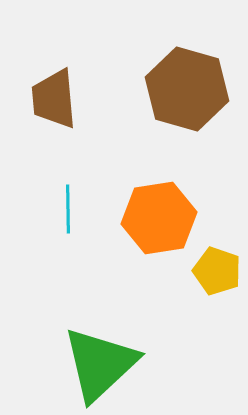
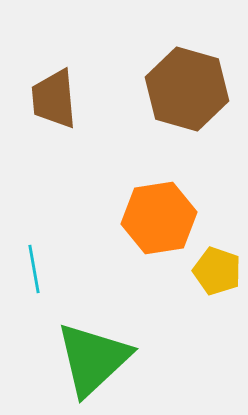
cyan line: moved 34 px left, 60 px down; rotated 9 degrees counterclockwise
green triangle: moved 7 px left, 5 px up
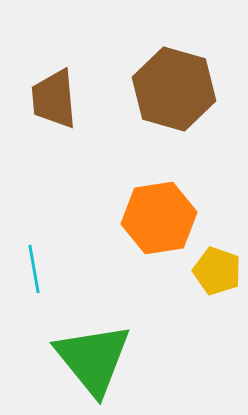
brown hexagon: moved 13 px left
green triangle: rotated 26 degrees counterclockwise
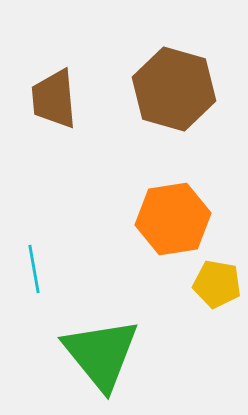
orange hexagon: moved 14 px right, 1 px down
yellow pentagon: moved 13 px down; rotated 9 degrees counterclockwise
green triangle: moved 8 px right, 5 px up
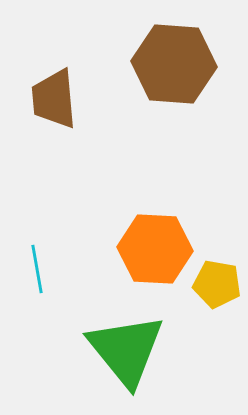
brown hexagon: moved 25 px up; rotated 12 degrees counterclockwise
orange hexagon: moved 18 px left, 30 px down; rotated 12 degrees clockwise
cyan line: moved 3 px right
green triangle: moved 25 px right, 4 px up
